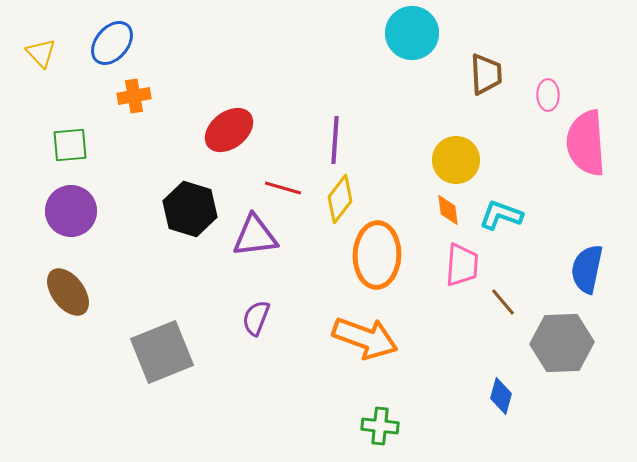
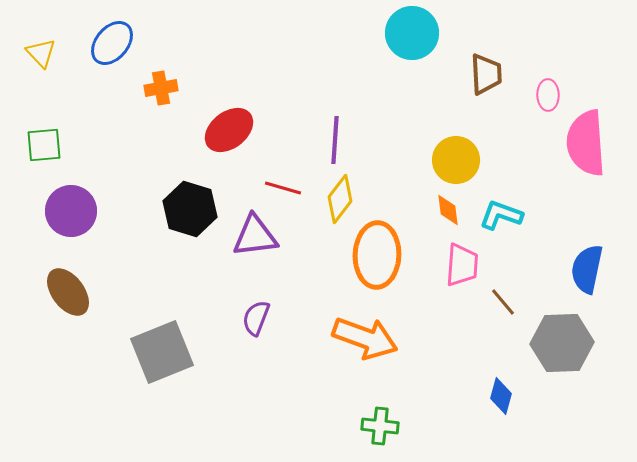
orange cross: moved 27 px right, 8 px up
green square: moved 26 px left
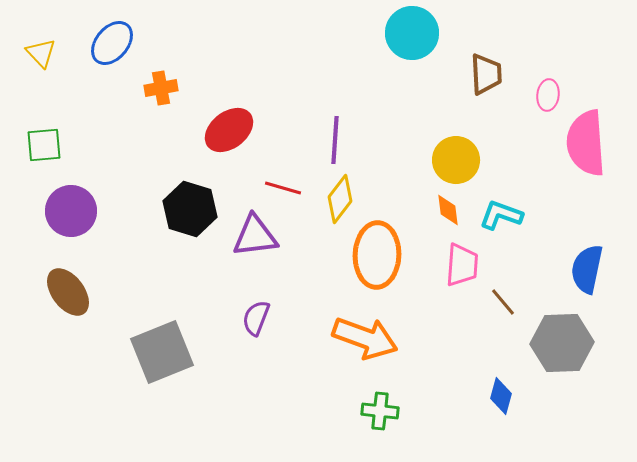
pink ellipse: rotated 8 degrees clockwise
green cross: moved 15 px up
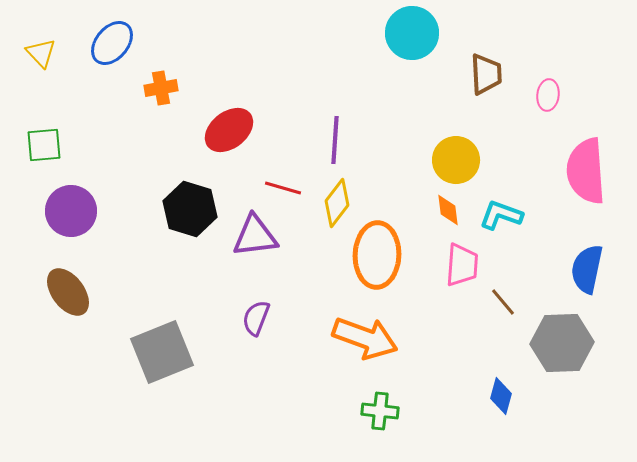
pink semicircle: moved 28 px down
yellow diamond: moved 3 px left, 4 px down
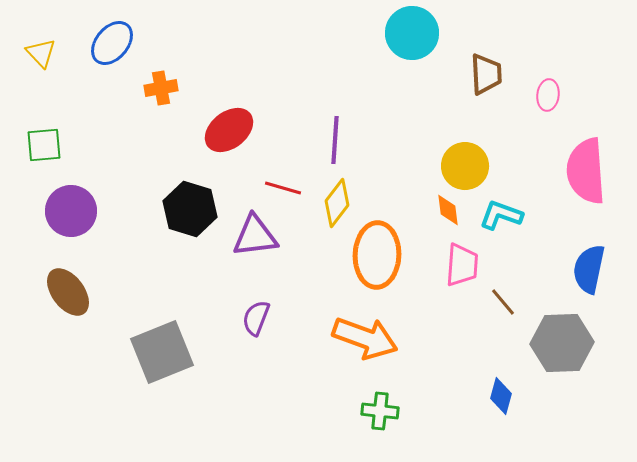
yellow circle: moved 9 px right, 6 px down
blue semicircle: moved 2 px right
